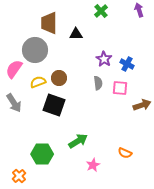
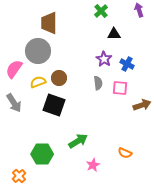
black triangle: moved 38 px right
gray circle: moved 3 px right, 1 px down
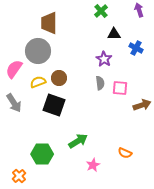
blue cross: moved 9 px right, 16 px up
gray semicircle: moved 2 px right
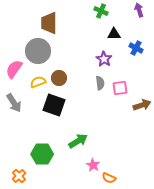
green cross: rotated 24 degrees counterclockwise
pink square: rotated 14 degrees counterclockwise
orange semicircle: moved 16 px left, 25 px down
pink star: rotated 16 degrees counterclockwise
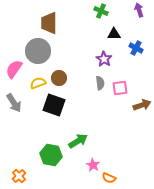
yellow semicircle: moved 1 px down
green hexagon: moved 9 px right, 1 px down; rotated 10 degrees clockwise
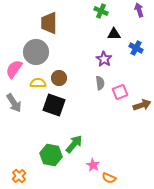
gray circle: moved 2 px left, 1 px down
yellow semicircle: rotated 21 degrees clockwise
pink square: moved 4 px down; rotated 14 degrees counterclockwise
green arrow: moved 4 px left, 3 px down; rotated 18 degrees counterclockwise
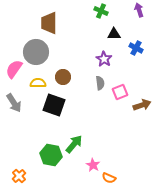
brown circle: moved 4 px right, 1 px up
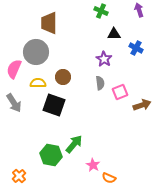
pink semicircle: rotated 12 degrees counterclockwise
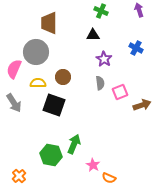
black triangle: moved 21 px left, 1 px down
green arrow: rotated 18 degrees counterclockwise
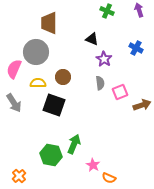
green cross: moved 6 px right
black triangle: moved 1 px left, 4 px down; rotated 24 degrees clockwise
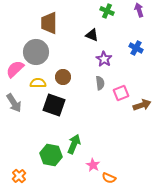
black triangle: moved 4 px up
pink semicircle: moved 1 px right; rotated 24 degrees clockwise
pink square: moved 1 px right, 1 px down
